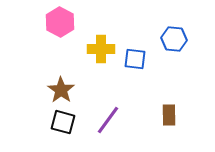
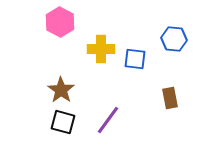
brown rectangle: moved 1 px right, 17 px up; rotated 10 degrees counterclockwise
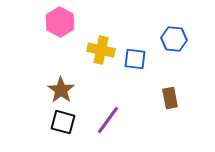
yellow cross: moved 1 px down; rotated 12 degrees clockwise
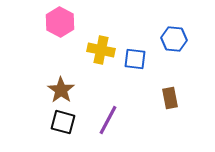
purple line: rotated 8 degrees counterclockwise
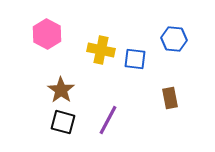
pink hexagon: moved 13 px left, 12 px down
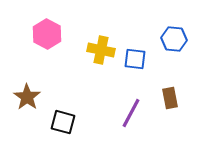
brown star: moved 34 px left, 7 px down
purple line: moved 23 px right, 7 px up
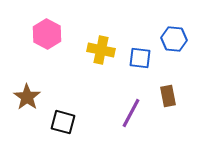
blue square: moved 5 px right, 1 px up
brown rectangle: moved 2 px left, 2 px up
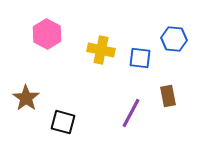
brown star: moved 1 px left, 1 px down
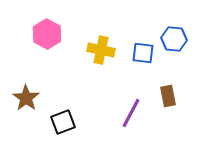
blue square: moved 3 px right, 5 px up
black square: rotated 35 degrees counterclockwise
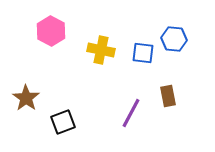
pink hexagon: moved 4 px right, 3 px up
